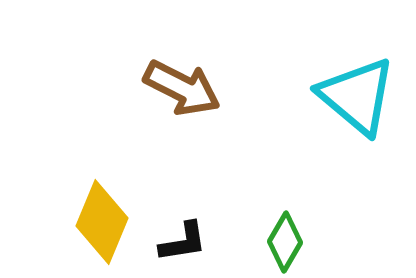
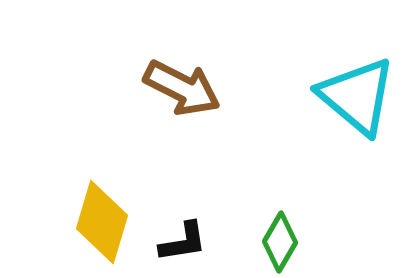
yellow diamond: rotated 6 degrees counterclockwise
green diamond: moved 5 px left
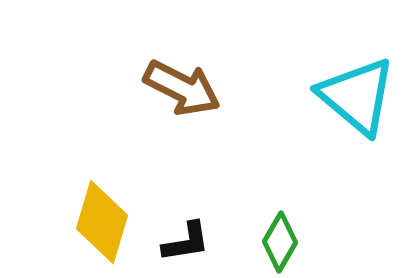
black L-shape: moved 3 px right
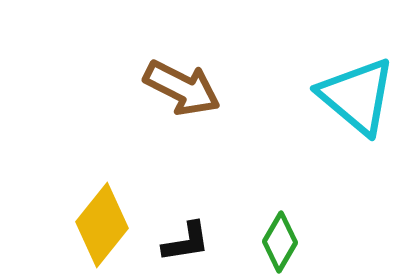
yellow diamond: moved 3 px down; rotated 22 degrees clockwise
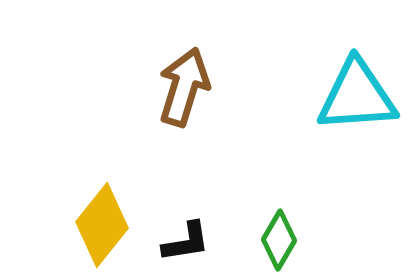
brown arrow: moved 2 px right, 1 px up; rotated 100 degrees counterclockwise
cyan triangle: rotated 44 degrees counterclockwise
green diamond: moved 1 px left, 2 px up
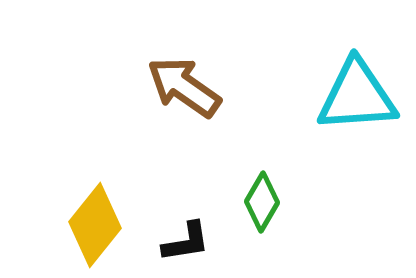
brown arrow: rotated 72 degrees counterclockwise
yellow diamond: moved 7 px left
green diamond: moved 17 px left, 38 px up
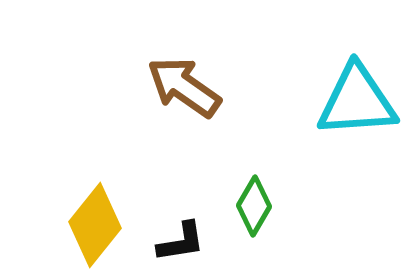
cyan triangle: moved 5 px down
green diamond: moved 8 px left, 4 px down
black L-shape: moved 5 px left
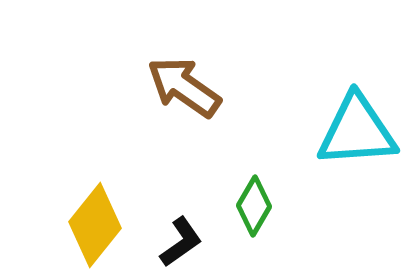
cyan triangle: moved 30 px down
black L-shape: rotated 26 degrees counterclockwise
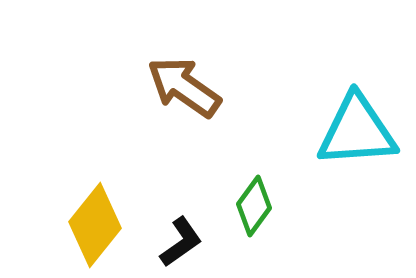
green diamond: rotated 6 degrees clockwise
